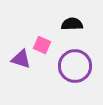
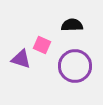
black semicircle: moved 1 px down
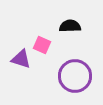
black semicircle: moved 2 px left, 1 px down
purple circle: moved 10 px down
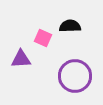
pink square: moved 1 px right, 7 px up
purple triangle: rotated 20 degrees counterclockwise
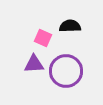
purple triangle: moved 13 px right, 5 px down
purple circle: moved 9 px left, 5 px up
